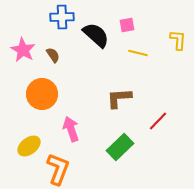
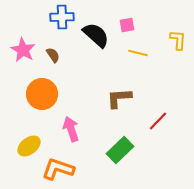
green rectangle: moved 3 px down
orange L-shape: rotated 92 degrees counterclockwise
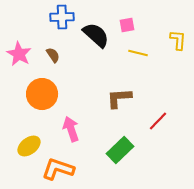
pink star: moved 4 px left, 4 px down
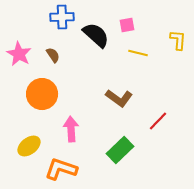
brown L-shape: rotated 140 degrees counterclockwise
pink arrow: rotated 15 degrees clockwise
orange L-shape: moved 3 px right
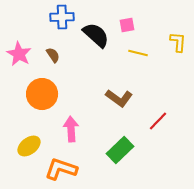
yellow L-shape: moved 2 px down
